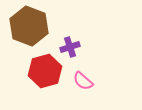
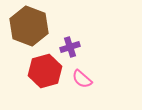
pink semicircle: moved 1 px left, 2 px up
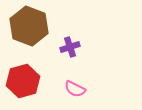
red hexagon: moved 22 px left, 10 px down
pink semicircle: moved 7 px left, 10 px down; rotated 15 degrees counterclockwise
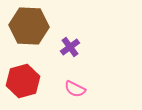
brown hexagon: rotated 18 degrees counterclockwise
purple cross: rotated 18 degrees counterclockwise
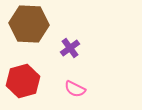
brown hexagon: moved 2 px up
purple cross: moved 1 px down
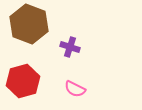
brown hexagon: rotated 18 degrees clockwise
purple cross: moved 1 px up; rotated 36 degrees counterclockwise
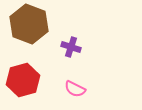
purple cross: moved 1 px right
red hexagon: moved 1 px up
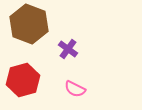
purple cross: moved 3 px left, 2 px down; rotated 18 degrees clockwise
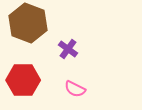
brown hexagon: moved 1 px left, 1 px up
red hexagon: rotated 16 degrees clockwise
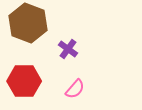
red hexagon: moved 1 px right, 1 px down
pink semicircle: rotated 75 degrees counterclockwise
